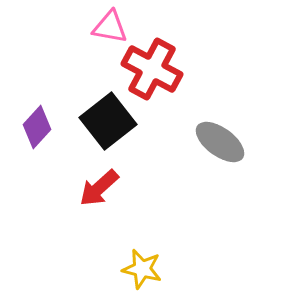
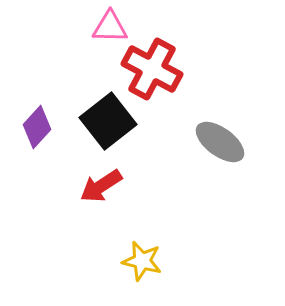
pink triangle: rotated 9 degrees counterclockwise
red arrow: moved 2 px right, 2 px up; rotated 9 degrees clockwise
yellow star: moved 8 px up
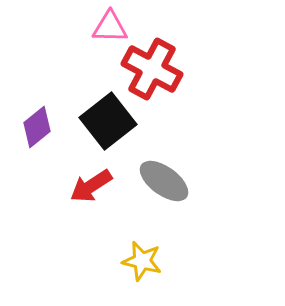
purple diamond: rotated 9 degrees clockwise
gray ellipse: moved 56 px left, 39 px down
red arrow: moved 10 px left
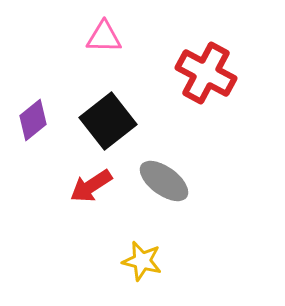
pink triangle: moved 6 px left, 10 px down
red cross: moved 54 px right, 4 px down
purple diamond: moved 4 px left, 7 px up
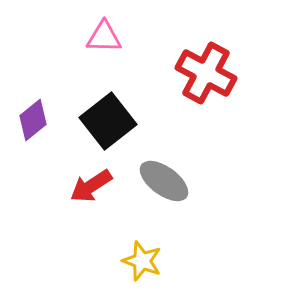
yellow star: rotated 6 degrees clockwise
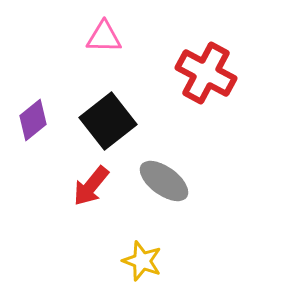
red arrow: rotated 18 degrees counterclockwise
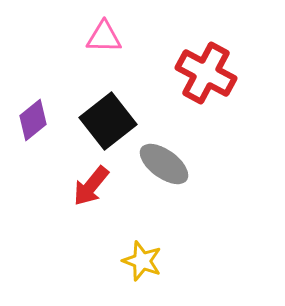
gray ellipse: moved 17 px up
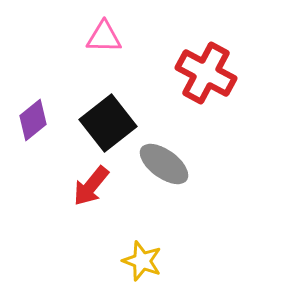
black square: moved 2 px down
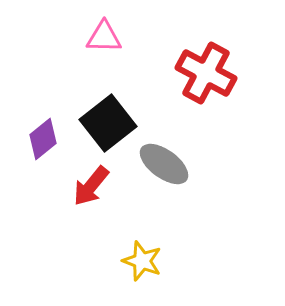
purple diamond: moved 10 px right, 19 px down
